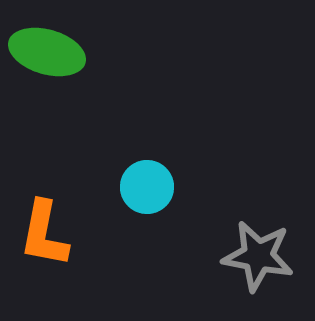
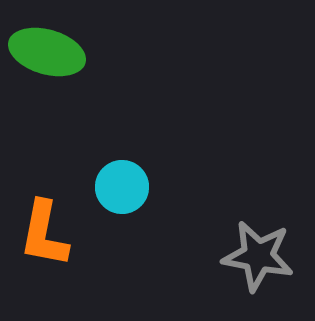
cyan circle: moved 25 px left
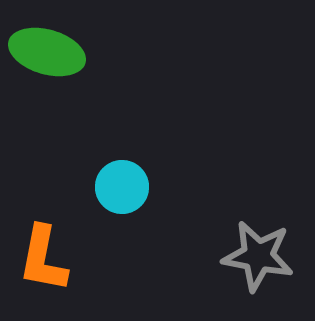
orange L-shape: moved 1 px left, 25 px down
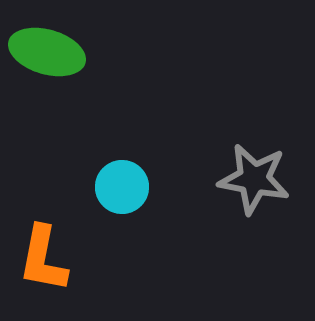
gray star: moved 4 px left, 77 px up
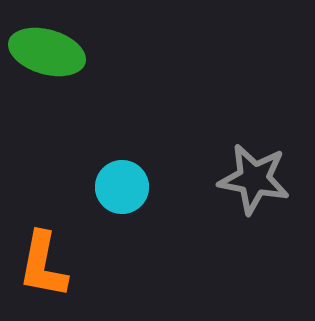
orange L-shape: moved 6 px down
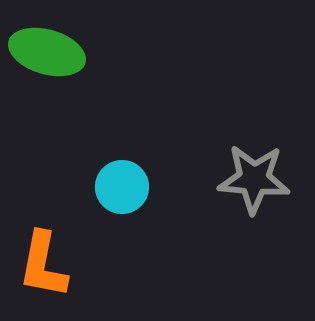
gray star: rotated 6 degrees counterclockwise
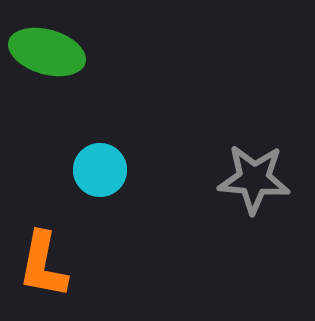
cyan circle: moved 22 px left, 17 px up
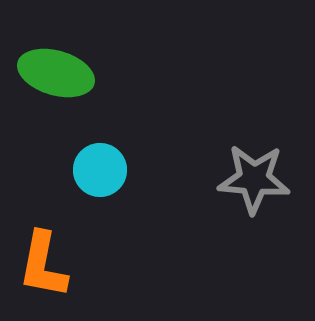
green ellipse: moved 9 px right, 21 px down
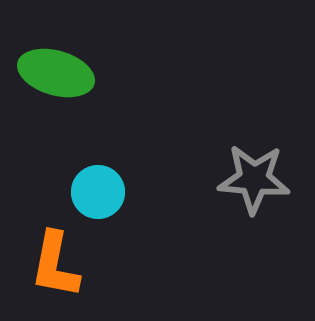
cyan circle: moved 2 px left, 22 px down
orange L-shape: moved 12 px right
